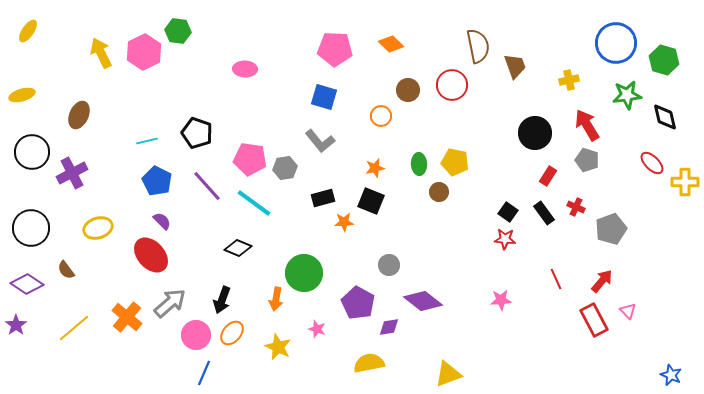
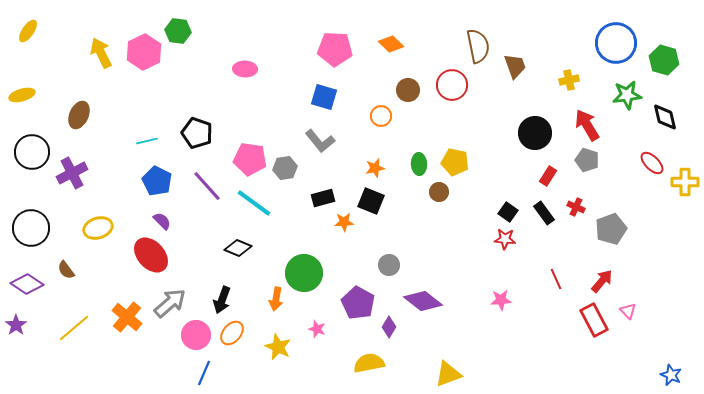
purple diamond at (389, 327): rotated 50 degrees counterclockwise
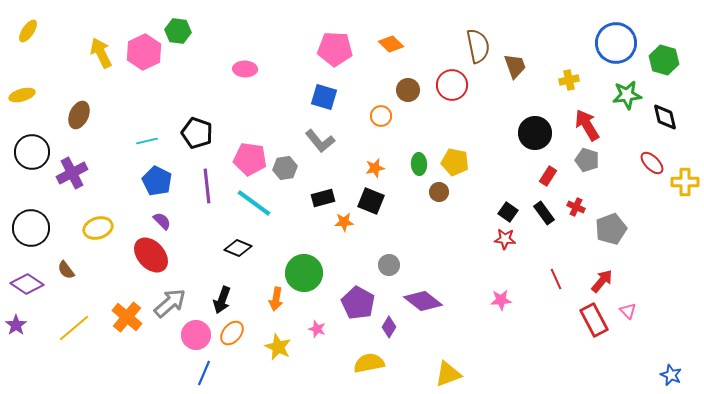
purple line at (207, 186): rotated 36 degrees clockwise
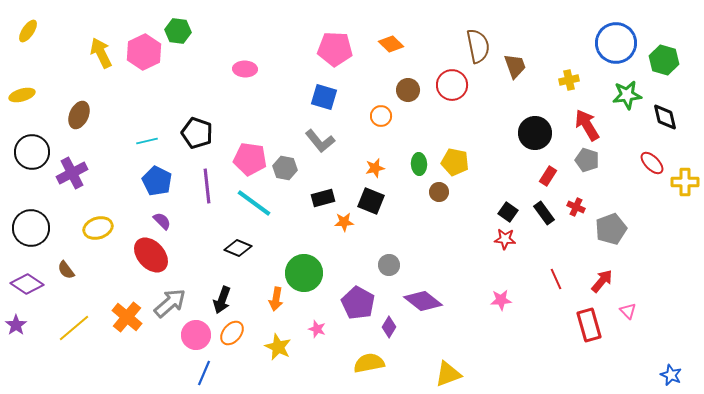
gray hexagon at (285, 168): rotated 20 degrees clockwise
red rectangle at (594, 320): moved 5 px left, 5 px down; rotated 12 degrees clockwise
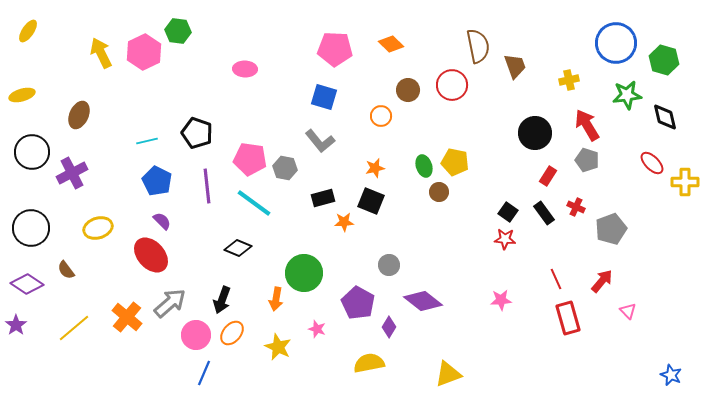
green ellipse at (419, 164): moved 5 px right, 2 px down; rotated 15 degrees counterclockwise
red rectangle at (589, 325): moved 21 px left, 7 px up
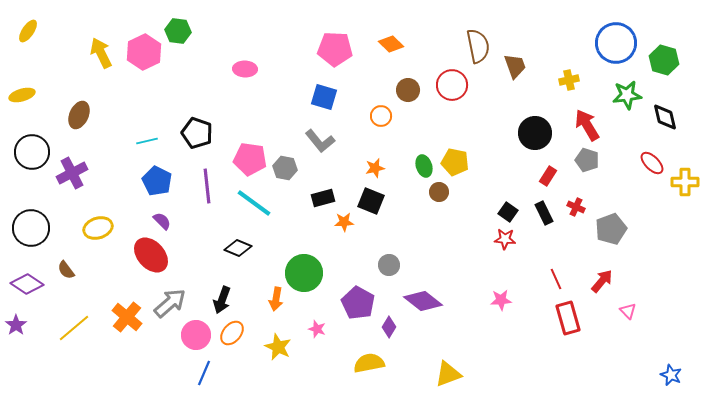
black rectangle at (544, 213): rotated 10 degrees clockwise
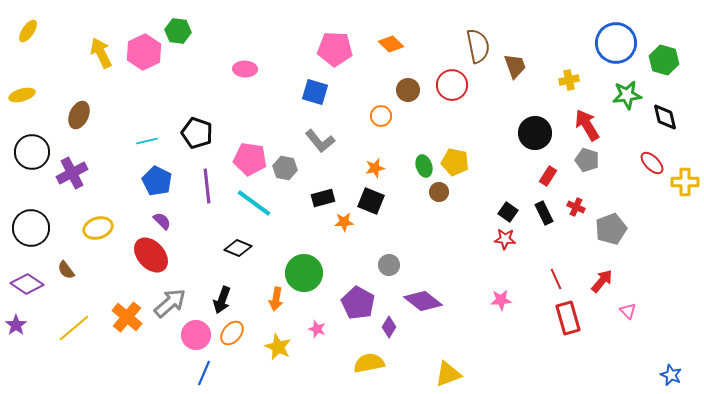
blue square at (324, 97): moved 9 px left, 5 px up
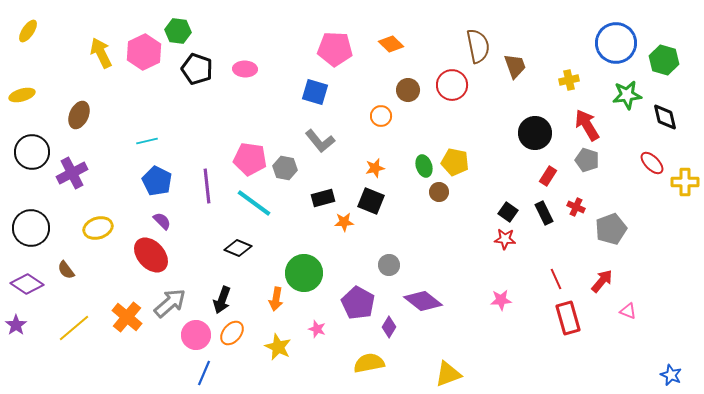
black pentagon at (197, 133): moved 64 px up
pink triangle at (628, 311): rotated 24 degrees counterclockwise
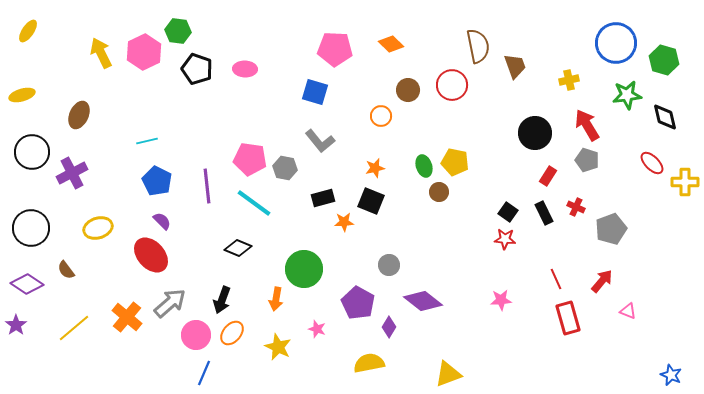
green circle at (304, 273): moved 4 px up
